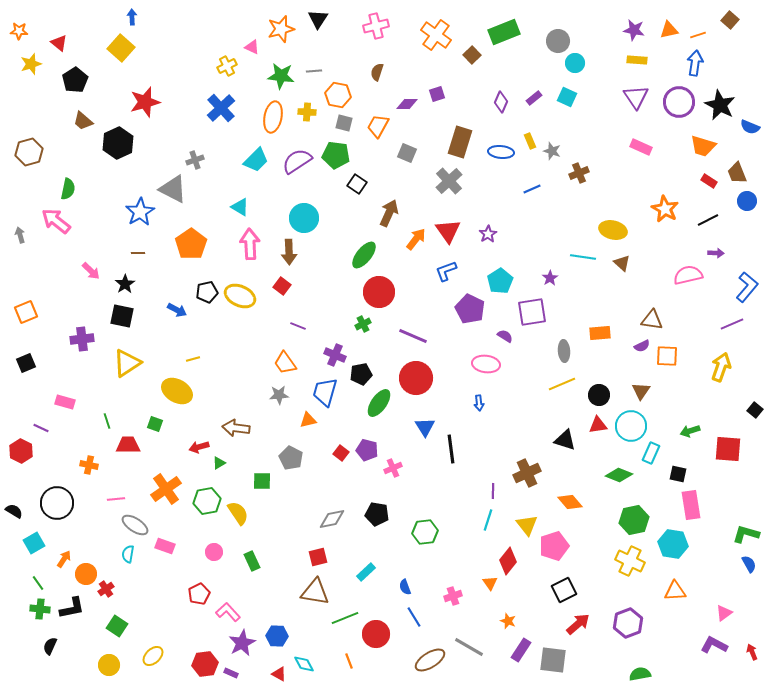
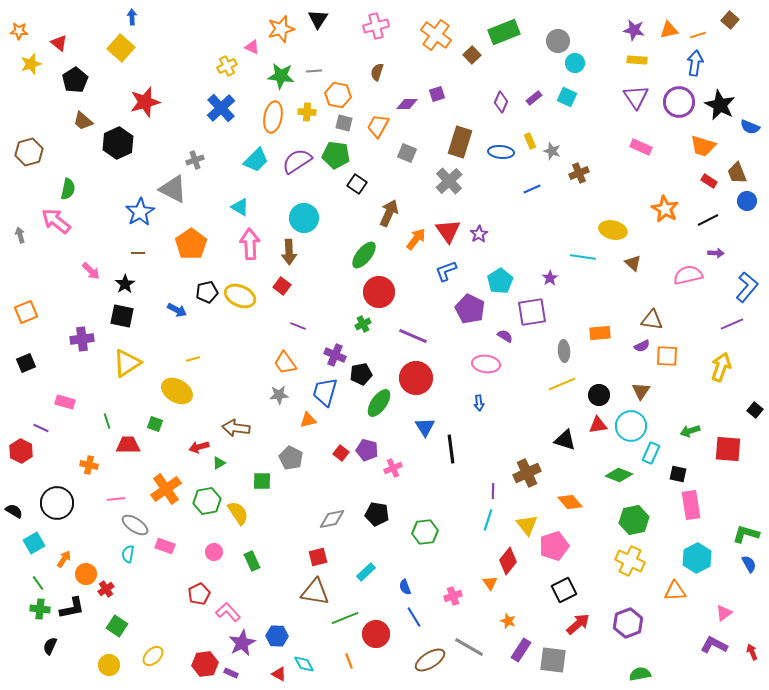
purple star at (488, 234): moved 9 px left
brown triangle at (622, 263): moved 11 px right
cyan hexagon at (673, 544): moved 24 px right, 14 px down; rotated 24 degrees clockwise
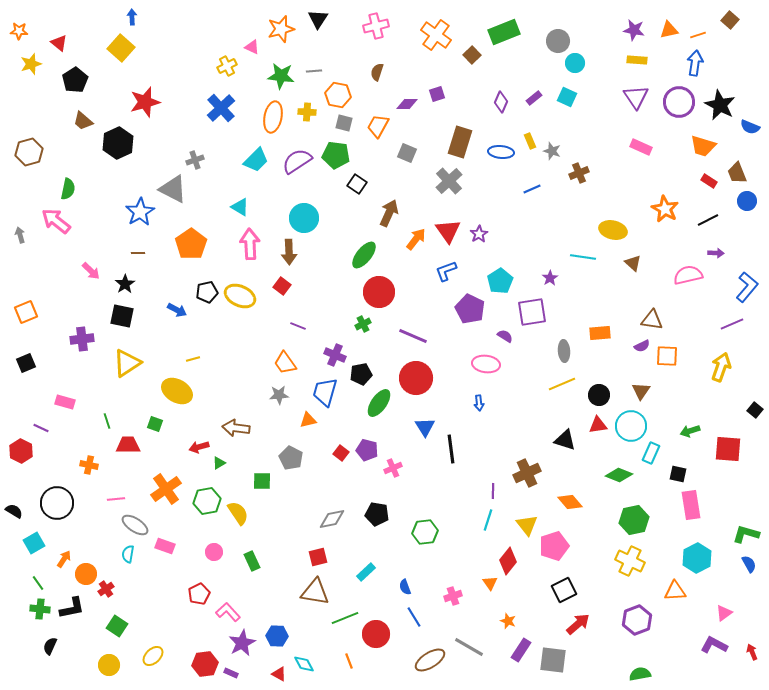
purple hexagon at (628, 623): moved 9 px right, 3 px up
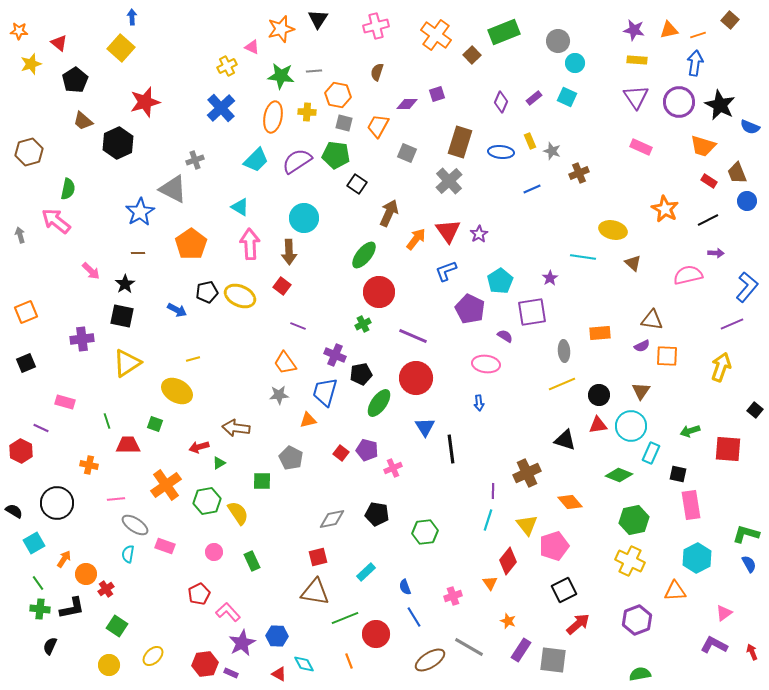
orange cross at (166, 489): moved 4 px up
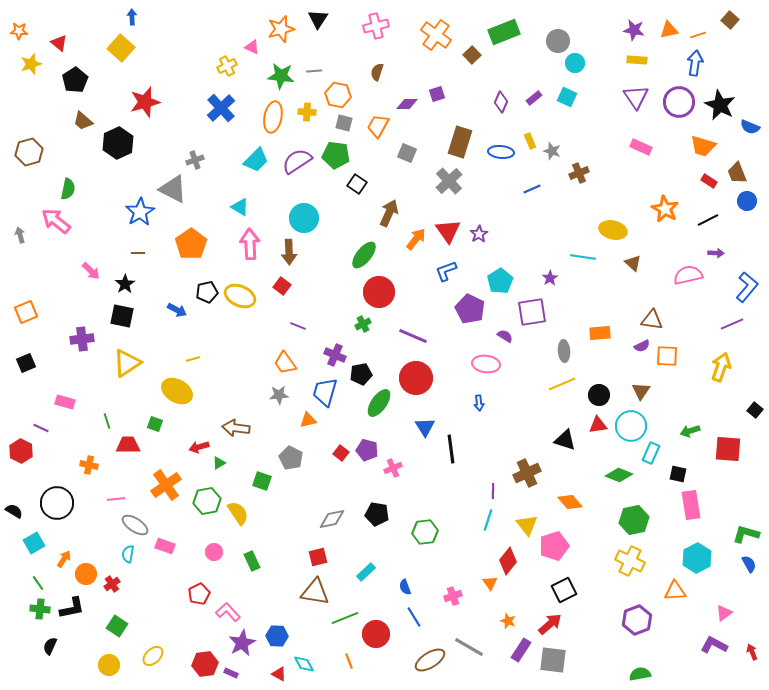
green square at (262, 481): rotated 18 degrees clockwise
red cross at (106, 589): moved 6 px right, 5 px up
red arrow at (578, 624): moved 28 px left
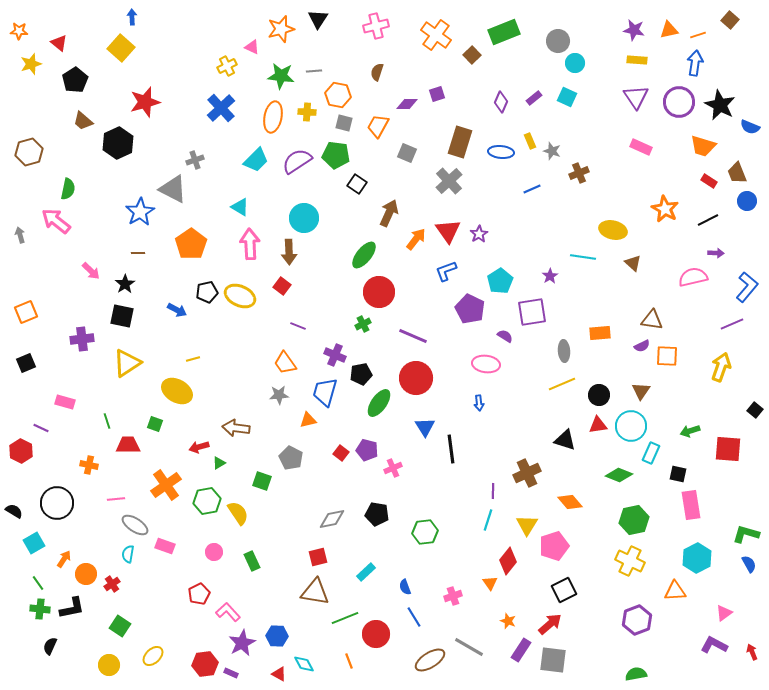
pink semicircle at (688, 275): moved 5 px right, 2 px down
purple star at (550, 278): moved 2 px up
yellow triangle at (527, 525): rotated 10 degrees clockwise
green square at (117, 626): moved 3 px right
green semicircle at (640, 674): moved 4 px left
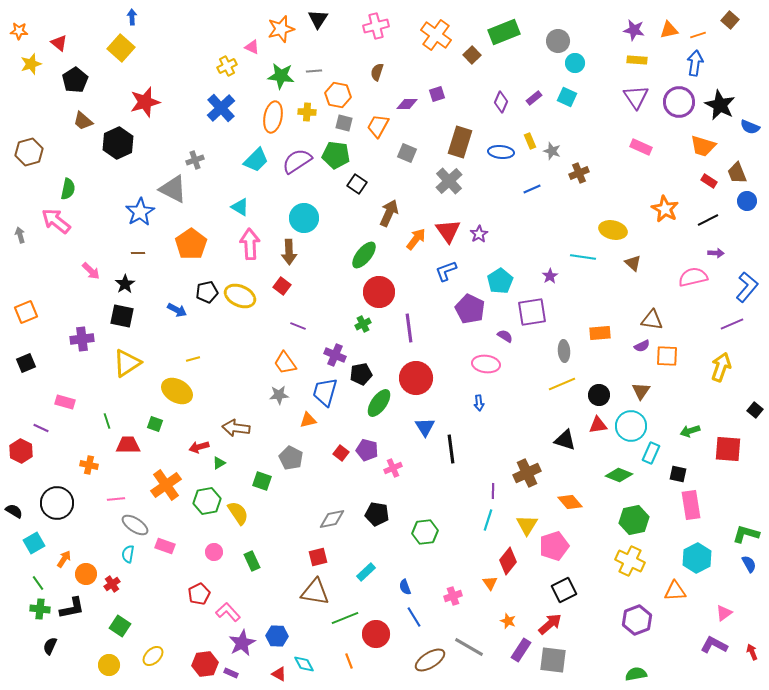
purple line at (413, 336): moved 4 px left, 8 px up; rotated 60 degrees clockwise
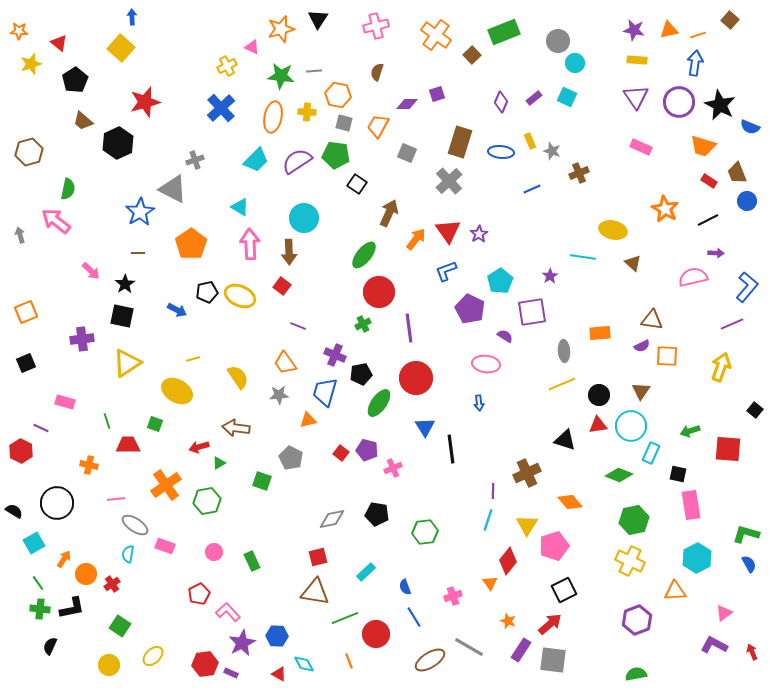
yellow semicircle at (238, 513): moved 136 px up
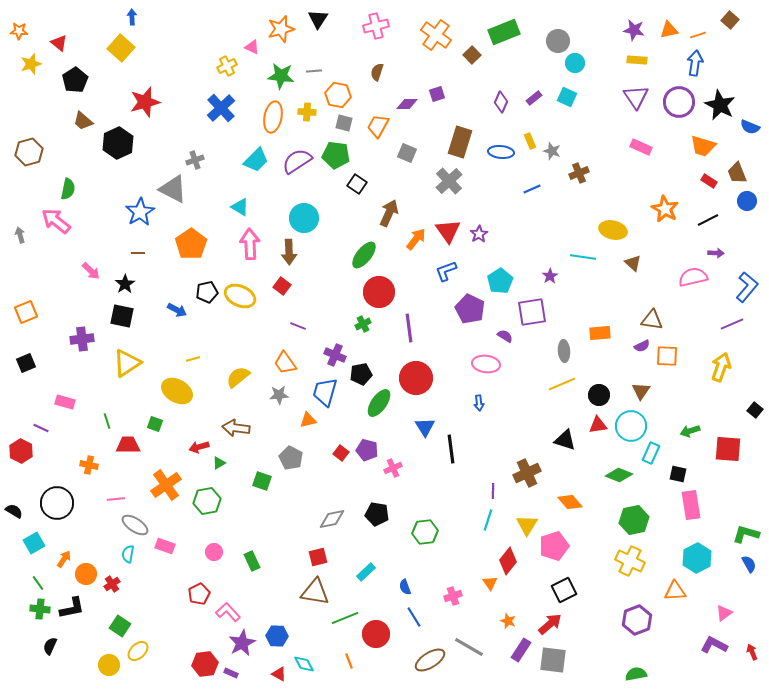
yellow semicircle at (238, 377): rotated 95 degrees counterclockwise
yellow ellipse at (153, 656): moved 15 px left, 5 px up
